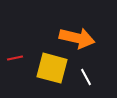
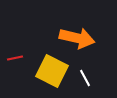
yellow square: moved 3 px down; rotated 12 degrees clockwise
white line: moved 1 px left, 1 px down
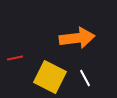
orange arrow: rotated 20 degrees counterclockwise
yellow square: moved 2 px left, 6 px down
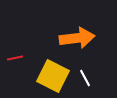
yellow square: moved 3 px right, 1 px up
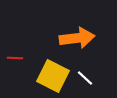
red line: rotated 14 degrees clockwise
white line: rotated 18 degrees counterclockwise
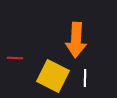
orange arrow: moved 1 px left, 2 px down; rotated 100 degrees clockwise
white line: rotated 48 degrees clockwise
